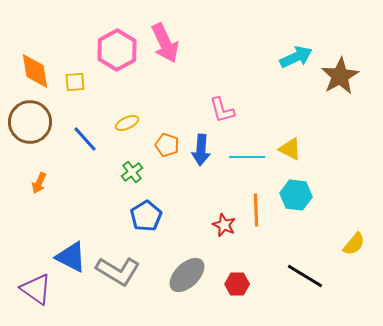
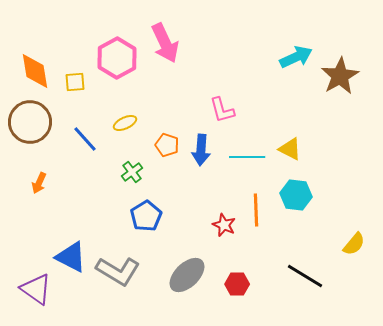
pink hexagon: moved 8 px down
yellow ellipse: moved 2 px left
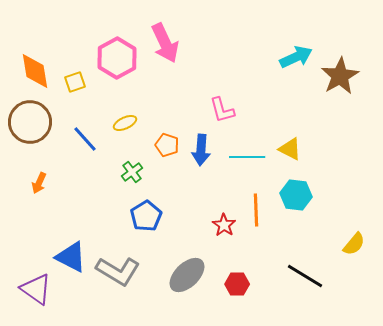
yellow square: rotated 15 degrees counterclockwise
red star: rotated 10 degrees clockwise
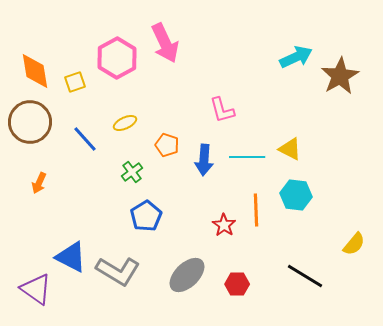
blue arrow: moved 3 px right, 10 px down
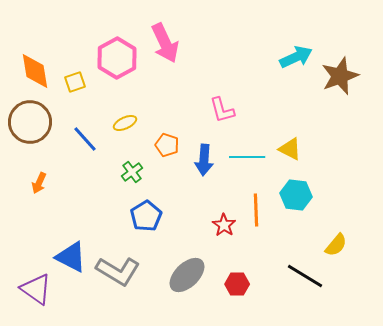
brown star: rotated 9 degrees clockwise
yellow semicircle: moved 18 px left, 1 px down
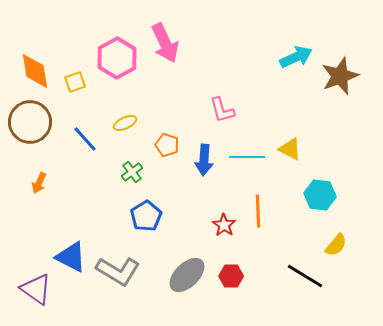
cyan hexagon: moved 24 px right
orange line: moved 2 px right, 1 px down
red hexagon: moved 6 px left, 8 px up
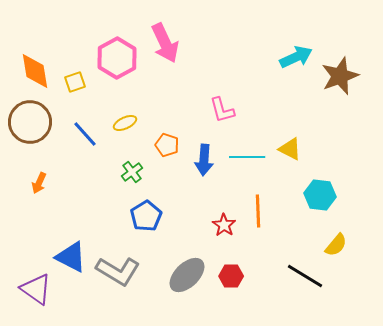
blue line: moved 5 px up
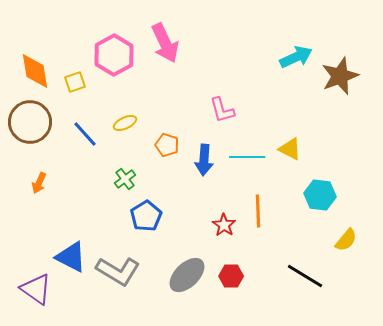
pink hexagon: moved 3 px left, 3 px up
green cross: moved 7 px left, 7 px down
yellow semicircle: moved 10 px right, 5 px up
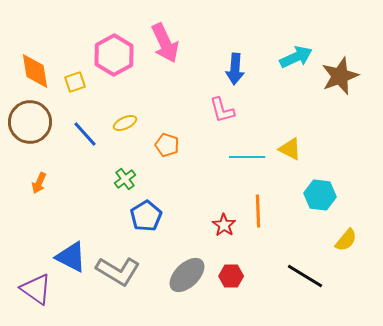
blue arrow: moved 31 px right, 91 px up
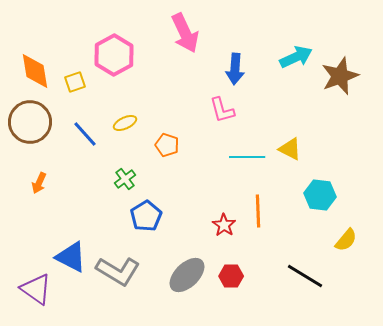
pink arrow: moved 20 px right, 10 px up
